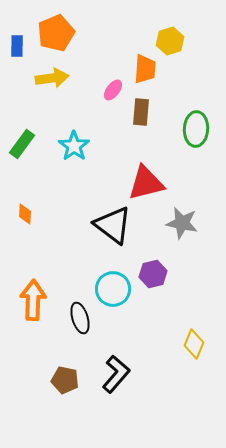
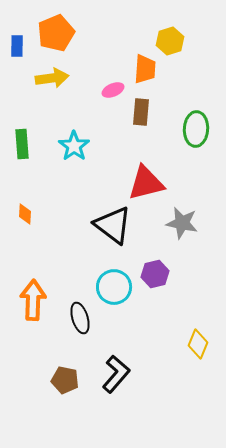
pink ellipse: rotated 30 degrees clockwise
green rectangle: rotated 40 degrees counterclockwise
purple hexagon: moved 2 px right
cyan circle: moved 1 px right, 2 px up
yellow diamond: moved 4 px right
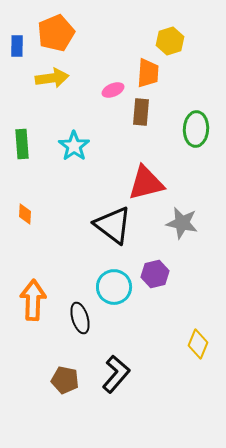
orange trapezoid: moved 3 px right, 4 px down
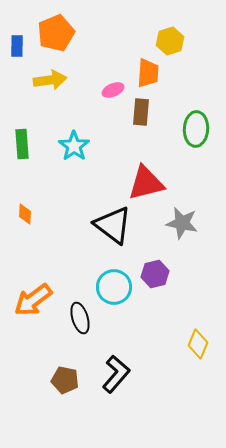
yellow arrow: moved 2 px left, 2 px down
orange arrow: rotated 129 degrees counterclockwise
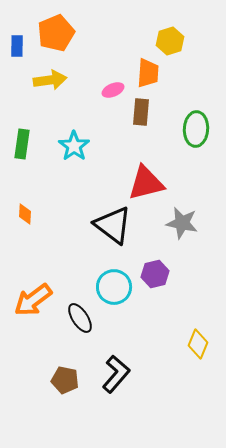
green rectangle: rotated 12 degrees clockwise
black ellipse: rotated 16 degrees counterclockwise
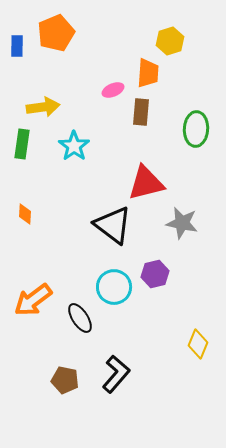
yellow arrow: moved 7 px left, 27 px down
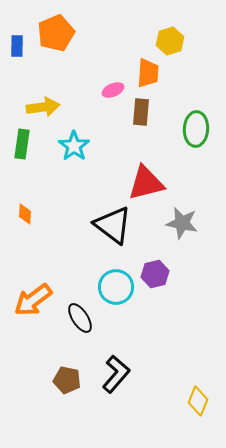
cyan circle: moved 2 px right
yellow diamond: moved 57 px down
brown pentagon: moved 2 px right
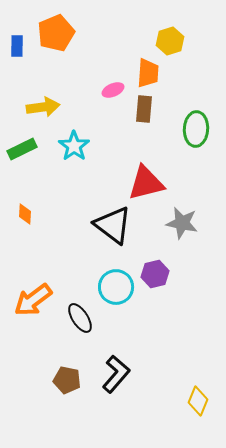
brown rectangle: moved 3 px right, 3 px up
green rectangle: moved 5 px down; rotated 56 degrees clockwise
